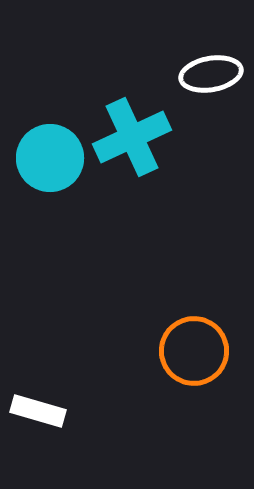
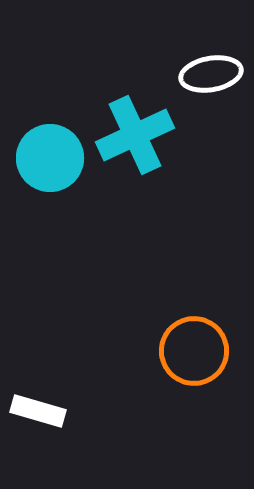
cyan cross: moved 3 px right, 2 px up
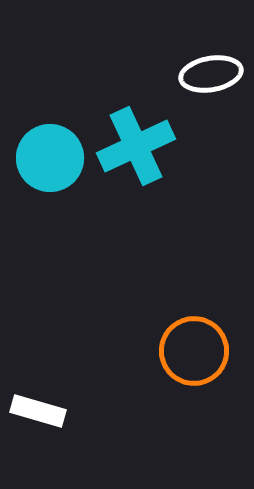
cyan cross: moved 1 px right, 11 px down
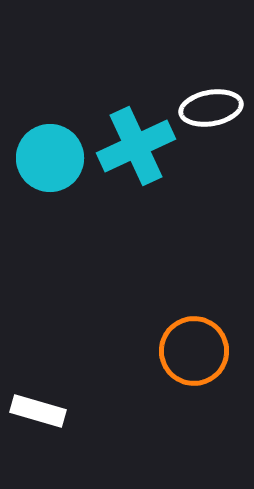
white ellipse: moved 34 px down
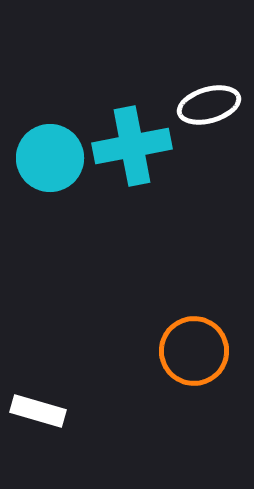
white ellipse: moved 2 px left, 3 px up; rotated 6 degrees counterclockwise
cyan cross: moved 4 px left; rotated 14 degrees clockwise
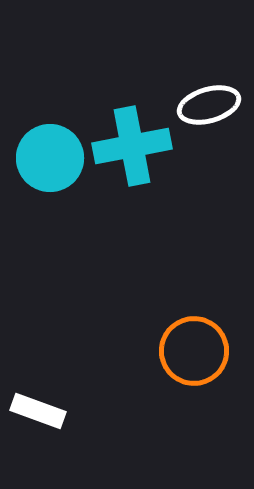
white rectangle: rotated 4 degrees clockwise
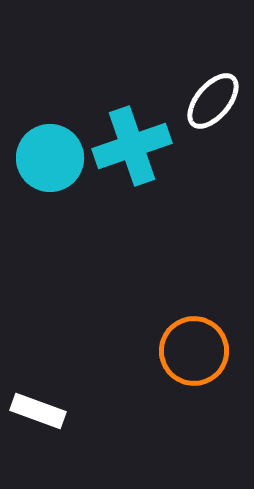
white ellipse: moved 4 px right, 4 px up; rotated 34 degrees counterclockwise
cyan cross: rotated 8 degrees counterclockwise
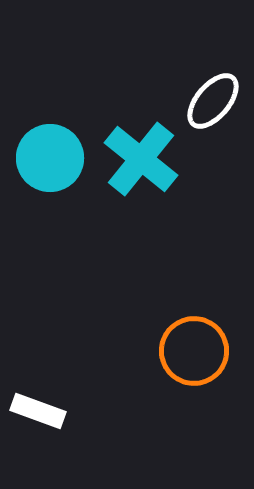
cyan cross: moved 9 px right, 13 px down; rotated 32 degrees counterclockwise
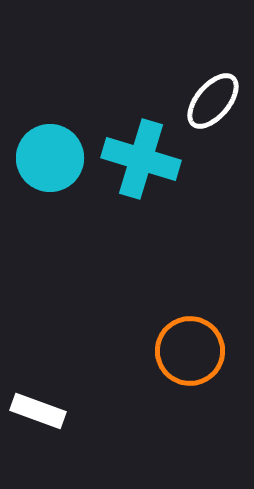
cyan cross: rotated 22 degrees counterclockwise
orange circle: moved 4 px left
